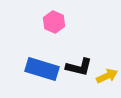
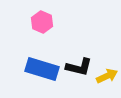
pink hexagon: moved 12 px left
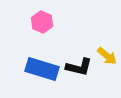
yellow arrow: moved 20 px up; rotated 65 degrees clockwise
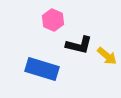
pink hexagon: moved 11 px right, 2 px up
black L-shape: moved 22 px up
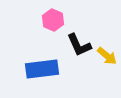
black L-shape: rotated 52 degrees clockwise
blue rectangle: rotated 24 degrees counterclockwise
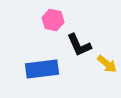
pink hexagon: rotated 10 degrees counterclockwise
yellow arrow: moved 8 px down
